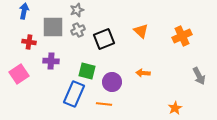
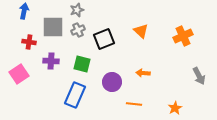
orange cross: moved 1 px right
green square: moved 5 px left, 7 px up
blue rectangle: moved 1 px right, 1 px down
orange line: moved 30 px right
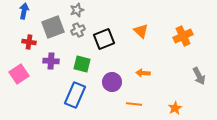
gray square: rotated 20 degrees counterclockwise
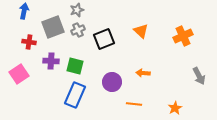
green square: moved 7 px left, 2 px down
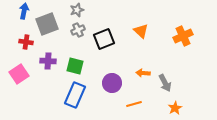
gray square: moved 6 px left, 3 px up
red cross: moved 3 px left
purple cross: moved 3 px left
gray arrow: moved 34 px left, 7 px down
purple circle: moved 1 px down
orange line: rotated 21 degrees counterclockwise
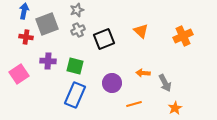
red cross: moved 5 px up
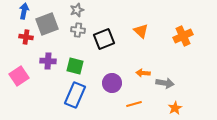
gray cross: rotated 32 degrees clockwise
pink square: moved 2 px down
gray arrow: rotated 54 degrees counterclockwise
